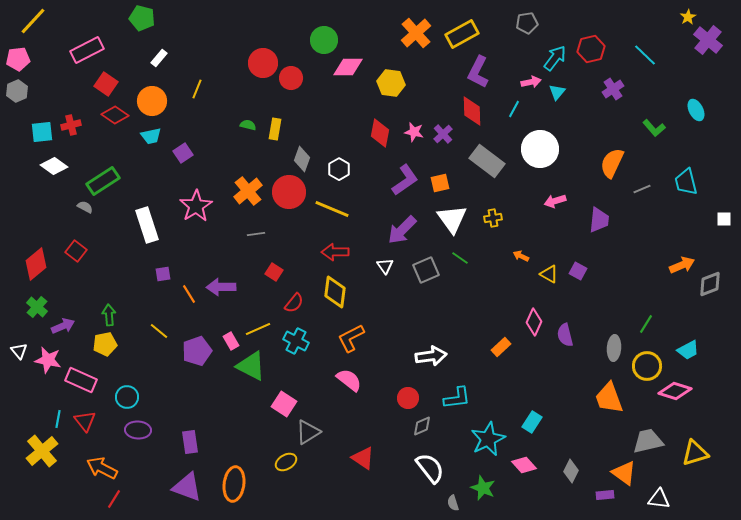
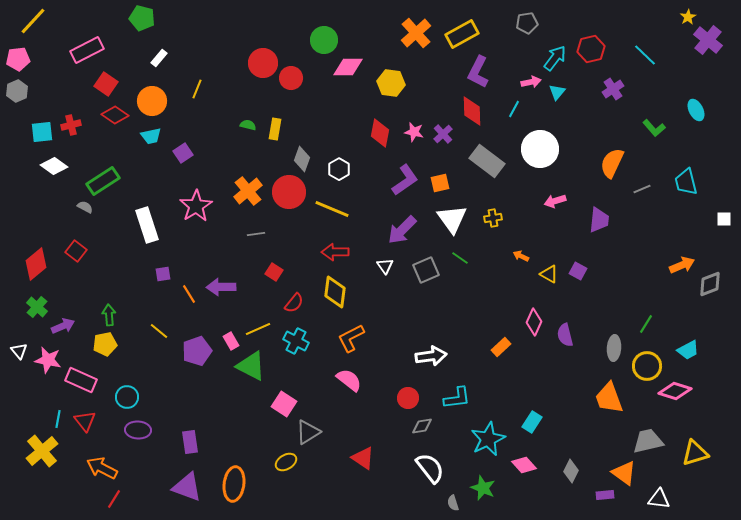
gray diamond at (422, 426): rotated 15 degrees clockwise
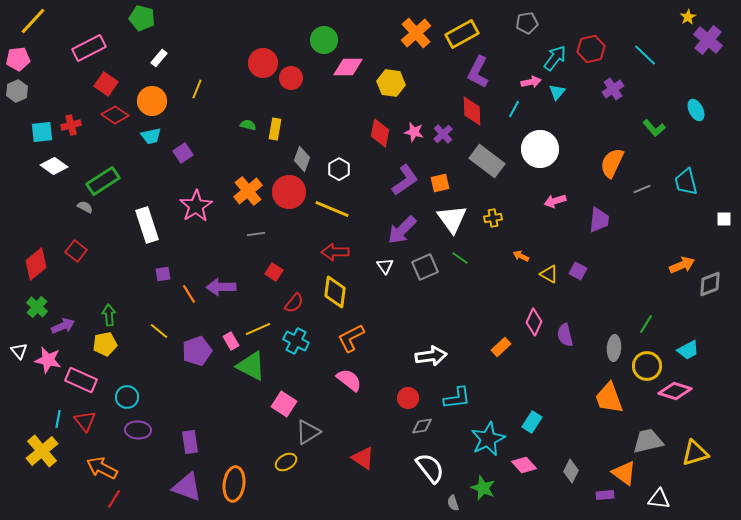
pink rectangle at (87, 50): moved 2 px right, 2 px up
gray square at (426, 270): moved 1 px left, 3 px up
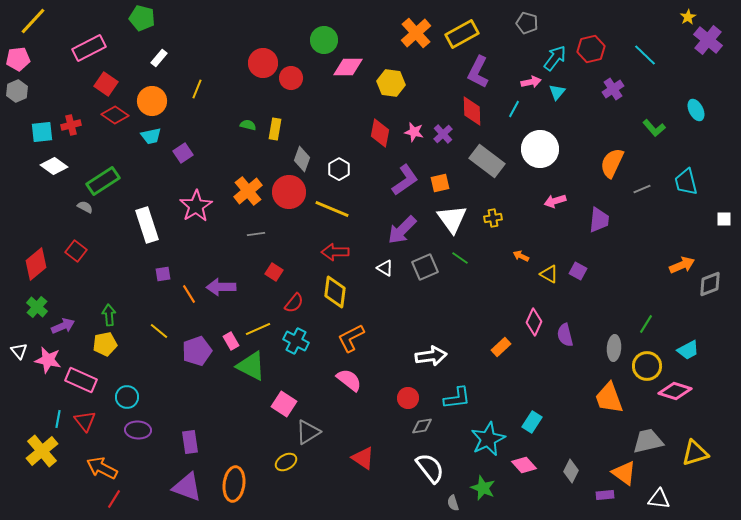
gray pentagon at (527, 23): rotated 25 degrees clockwise
white triangle at (385, 266): moved 2 px down; rotated 24 degrees counterclockwise
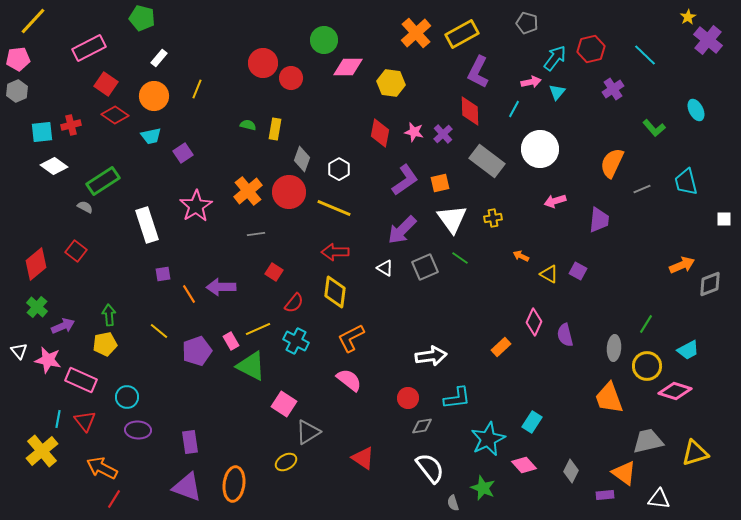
orange circle at (152, 101): moved 2 px right, 5 px up
red diamond at (472, 111): moved 2 px left
yellow line at (332, 209): moved 2 px right, 1 px up
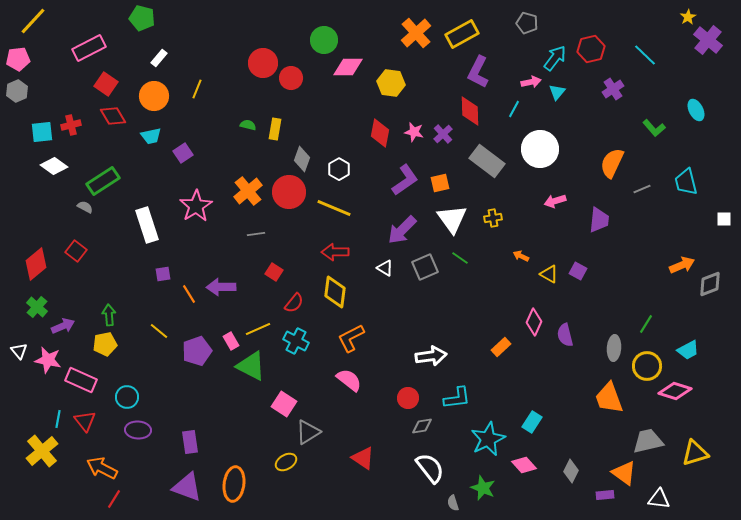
red diamond at (115, 115): moved 2 px left, 1 px down; rotated 24 degrees clockwise
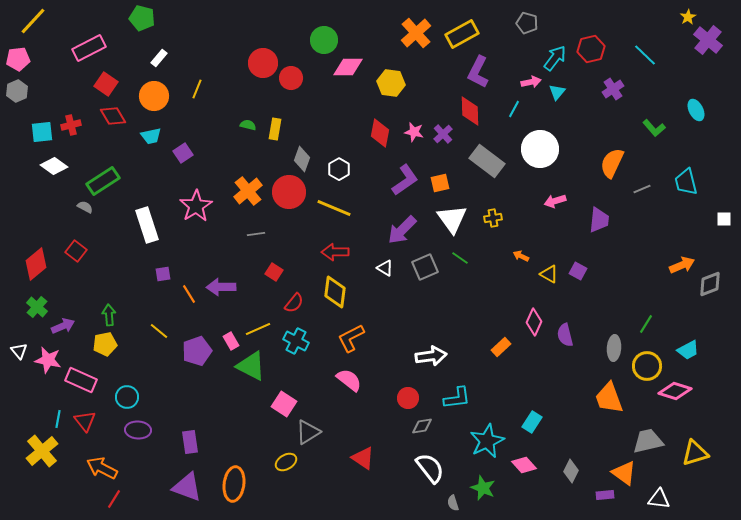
cyan star at (488, 439): moved 1 px left, 2 px down
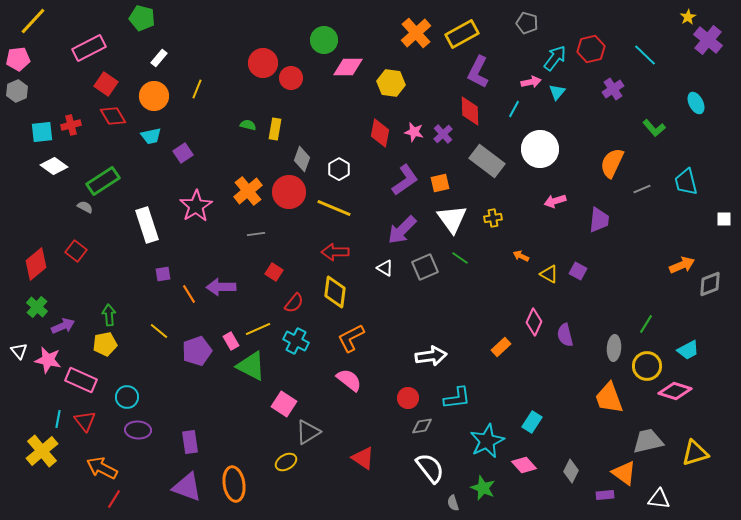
cyan ellipse at (696, 110): moved 7 px up
orange ellipse at (234, 484): rotated 16 degrees counterclockwise
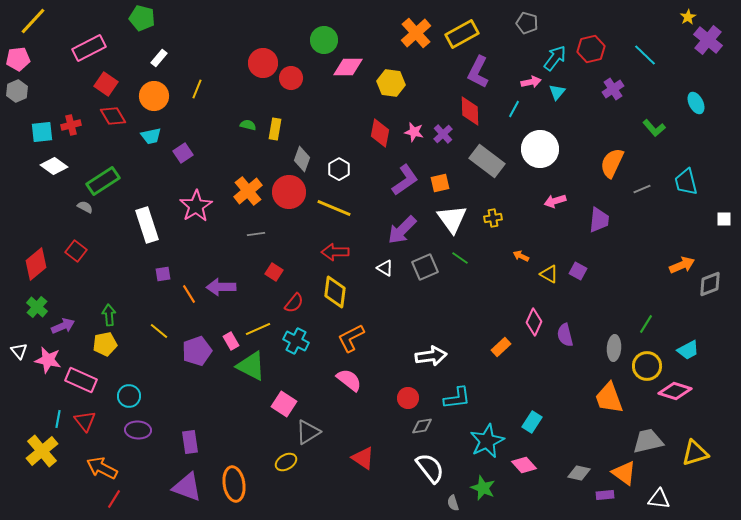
cyan circle at (127, 397): moved 2 px right, 1 px up
gray diamond at (571, 471): moved 8 px right, 2 px down; rotated 75 degrees clockwise
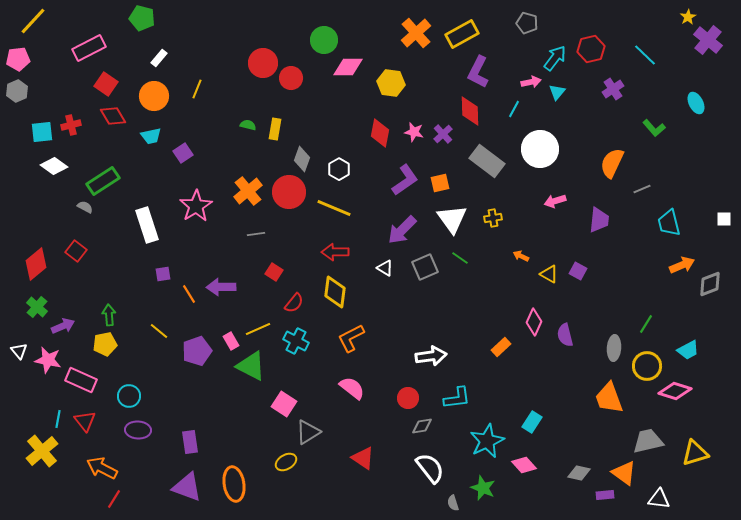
cyan trapezoid at (686, 182): moved 17 px left, 41 px down
pink semicircle at (349, 380): moved 3 px right, 8 px down
